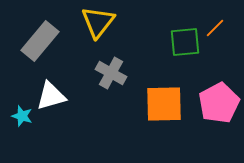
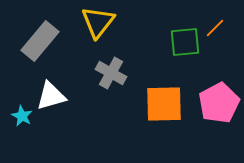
cyan star: rotated 10 degrees clockwise
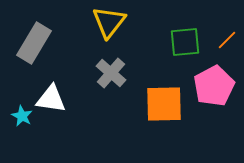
yellow triangle: moved 11 px right
orange line: moved 12 px right, 12 px down
gray rectangle: moved 6 px left, 2 px down; rotated 9 degrees counterclockwise
gray cross: rotated 12 degrees clockwise
white triangle: moved 3 px down; rotated 24 degrees clockwise
pink pentagon: moved 5 px left, 17 px up
